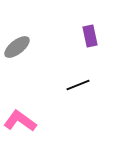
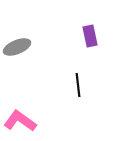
gray ellipse: rotated 16 degrees clockwise
black line: rotated 75 degrees counterclockwise
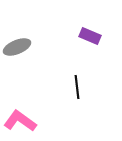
purple rectangle: rotated 55 degrees counterclockwise
black line: moved 1 px left, 2 px down
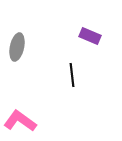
gray ellipse: rotated 56 degrees counterclockwise
black line: moved 5 px left, 12 px up
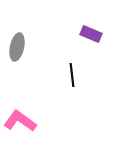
purple rectangle: moved 1 px right, 2 px up
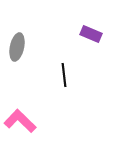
black line: moved 8 px left
pink L-shape: rotated 8 degrees clockwise
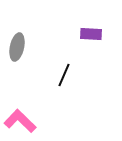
purple rectangle: rotated 20 degrees counterclockwise
black line: rotated 30 degrees clockwise
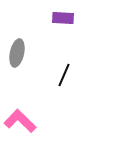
purple rectangle: moved 28 px left, 16 px up
gray ellipse: moved 6 px down
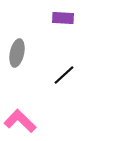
black line: rotated 25 degrees clockwise
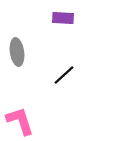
gray ellipse: moved 1 px up; rotated 20 degrees counterclockwise
pink L-shape: rotated 28 degrees clockwise
